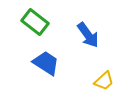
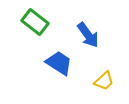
blue trapezoid: moved 13 px right
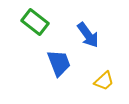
blue trapezoid: rotated 36 degrees clockwise
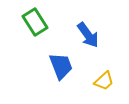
green rectangle: rotated 20 degrees clockwise
blue trapezoid: moved 2 px right, 3 px down
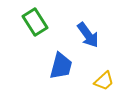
blue trapezoid: rotated 36 degrees clockwise
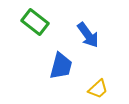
green rectangle: rotated 20 degrees counterclockwise
yellow trapezoid: moved 6 px left, 8 px down
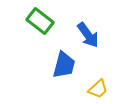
green rectangle: moved 5 px right, 1 px up
blue trapezoid: moved 3 px right, 1 px up
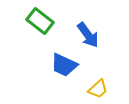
blue trapezoid: rotated 100 degrees clockwise
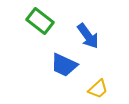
blue arrow: moved 1 px down
